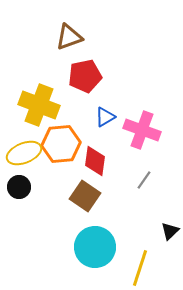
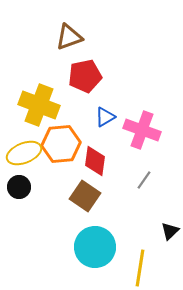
yellow line: rotated 9 degrees counterclockwise
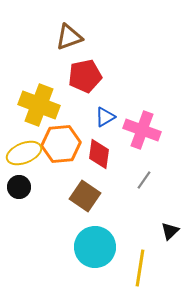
red diamond: moved 4 px right, 7 px up
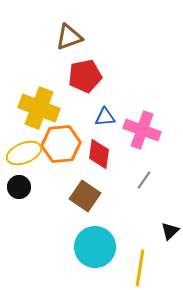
yellow cross: moved 3 px down
blue triangle: rotated 25 degrees clockwise
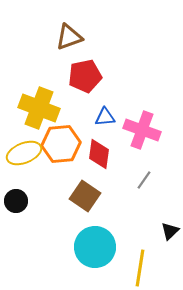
black circle: moved 3 px left, 14 px down
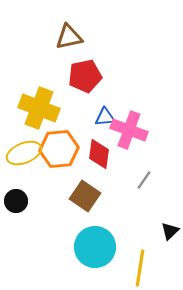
brown triangle: rotated 8 degrees clockwise
pink cross: moved 13 px left
orange hexagon: moved 2 px left, 5 px down
